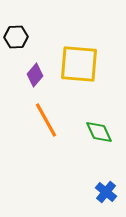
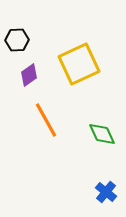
black hexagon: moved 1 px right, 3 px down
yellow square: rotated 30 degrees counterclockwise
purple diamond: moved 6 px left; rotated 15 degrees clockwise
green diamond: moved 3 px right, 2 px down
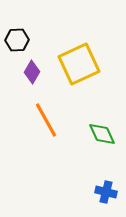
purple diamond: moved 3 px right, 3 px up; rotated 25 degrees counterclockwise
blue cross: rotated 25 degrees counterclockwise
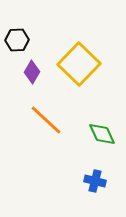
yellow square: rotated 21 degrees counterclockwise
orange line: rotated 18 degrees counterclockwise
blue cross: moved 11 px left, 11 px up
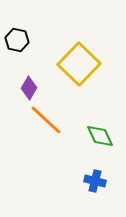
black hexagon: rotated 15 degrees clockwise
purple diamond: moved 3 px left, 16 px down
green diamond: moved 2 px left, 2 px down
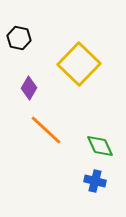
black hexagon: moved 2 px right, 2 px up
orange line: moved 10 px down
green diamond: moved 10 px down
